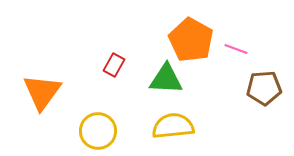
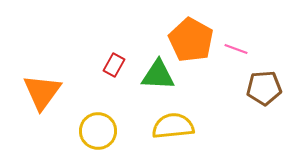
green triangle: moved 8 px left, 4 px up
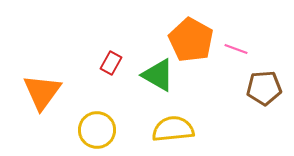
red rectangle: moved 3 px left, 2 px up
green triangle: rotated 27 degrees clockwise
yellow semicircle: moved 3 px down
yellow circle: moved 1 px left, 1 px up
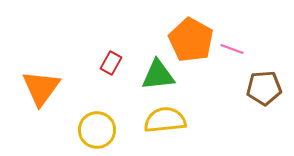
pink line: moved 4 px left
green triangle: rotated 36 degrees counterclockwise
orange triangle: moved 1 px left, 4 px up
yellow semicircle: moved 8 px left, 9 px up
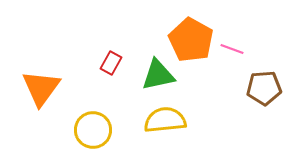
green triangle: rotated 6 degrees counterclockwise
yellow circle: moved 4 px left
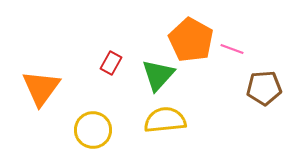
green triangle: rotated 36 degrees counterclockwise
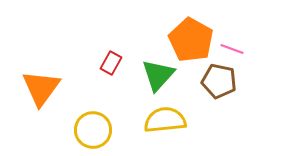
brown pentagon: moved 45 px left, 7 px up; rotated 16 degrees clockwise
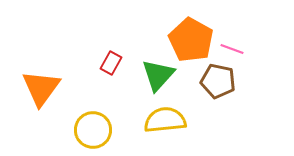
brown pentagon: moved 1 px left
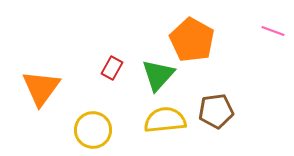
orange pentagon: moved 1 px right
pink line: moved 41 px right, 18 px up
red rectangle: moved 1 px right, 5 px down
brown pentagon: moved 2 px left, 30 px down; rotated 20 degrees counterclockwise
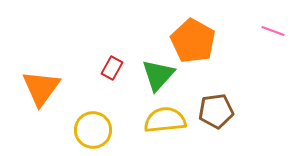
orange pentagon: moved 1 px right, 1 px down
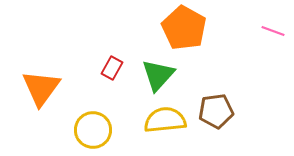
orange pentagon: moved 9 px left, 13 px up
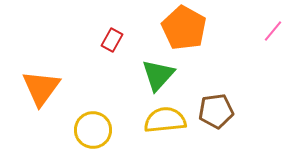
pink line: rotated 70 degrees counterclockwise
red rectangle: moved 28 px up
